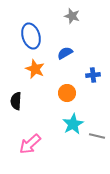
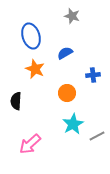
gray line: rotated 42 degrees counterclockwise
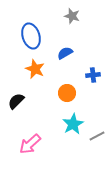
black semicircle: rotated 42 degrees clockwise
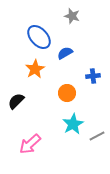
blue ellipse: moved 8 px right, 1 px down; rotated 25 degrees counterclockwise
orange star: rotated 18 degrees clockwise
blue cross: moved 1 px down
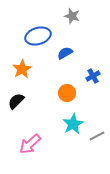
blue ellipse: moved 1 px left, 1 px up; rotated 65 degrees counterclockwise
orange star: moved 13 px left
blue cross: rotated 24 degrees counterclockwise
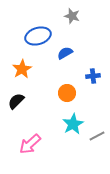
blue cross: rotated 24 degrees clockwise
